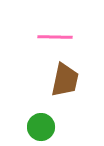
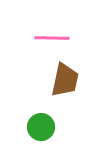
pink line: moved 3 px left, 1 px down
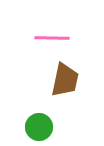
green circle: moved 2 px left
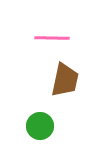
green circle: moved 1 px right, 1 px up
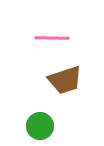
brown trapezoid: rotated 60 degrees clockwise
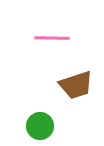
brown trapezoid: moved 11 px right, 5 px down
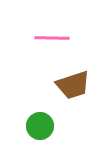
brown trapezoid: moved 3 px left
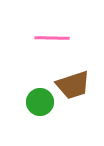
green circle: moved 24 px up
